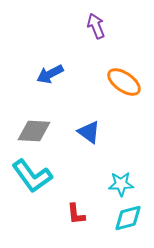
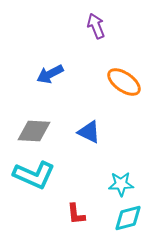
blue triangle: rotated 10 degrees counterclockwise
cyan L-shape: moved 2 px right, 1 px up; rotated 30 degrees counterclockwise
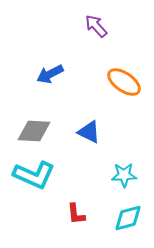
purple arrow: rotated 20 degrees counterclockwise
cyan star: moved 3 px right, 9 px up
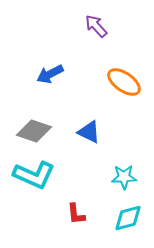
gray diamond: rotated 16 degrees clockwise
cyan star: moved 2 px down
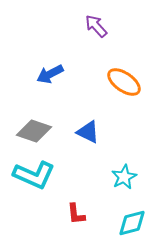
blue triangle: moved 1 px left
cyan star: rotated 25 degrees counterclockwise
cyan diamond: moved 4 px right, 5 px down
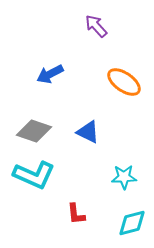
cyan star: rotated 25 degrees clockwise
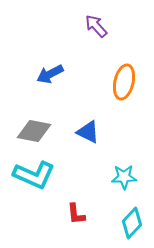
orange ellipse: rotated 68 degrees clockwise
gray diamond: rotated 8 degrees counterclockwise
cyan diamond: rotated 32 degrees counterclockwise
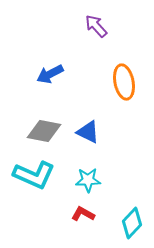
orange ellipse: rotated 24 degrees counterclockwise
gray diamond: moved 10 px right
cyan star: moved 36 px left, 3 px down
red L-shape: moved 7 px right; rotated 125 degrees clockwise
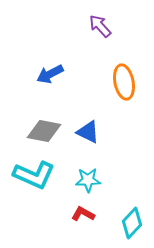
purple arrow: moved 4 px right
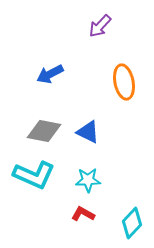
purple arrow: rotated 95 degrees counterclockwise
